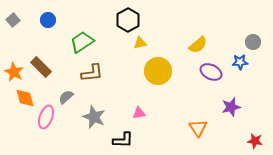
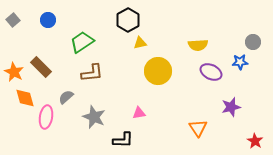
yellow semicircle: rotated 36 degrees clockwise
pink ellipse: rotated 10 degrees counterclockwise
red star: rotated 21 degrees clockwise
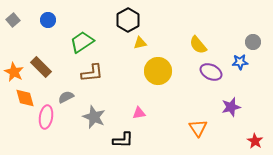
yellow semicircle: rotated 54 degrees clockwise
gray semicircle: rotated 14 degrees clockwise
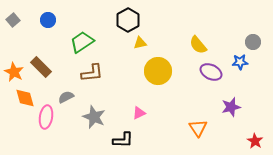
pink triangle: rotated 16 degrees counterclockwise
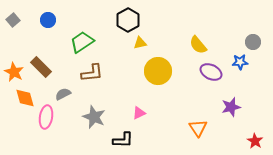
gray semicircle: moved 3 px left, 3 px up
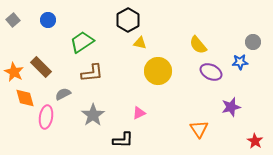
yellow triangle: rotated 24 degrees clockwise
gray star: moved 1 px left, 2 px up; rotated 15 degrees clockwise
orange triangle: moved 1 px right, 1 px down
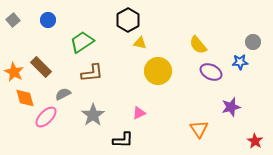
pink ellipse: rotated 35 degrees clockwise
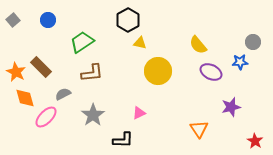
orange star: moved 2 px right
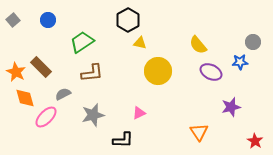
gray star: rotated 20 degrees clockwise
orange triangle: moved 3 px down
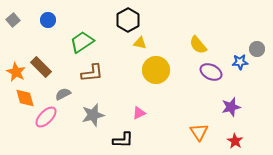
gray circle: moved 4 px right, 7 px down
yellow circle: moved 2 px left, 1 px up
red star: moved 20 px left
